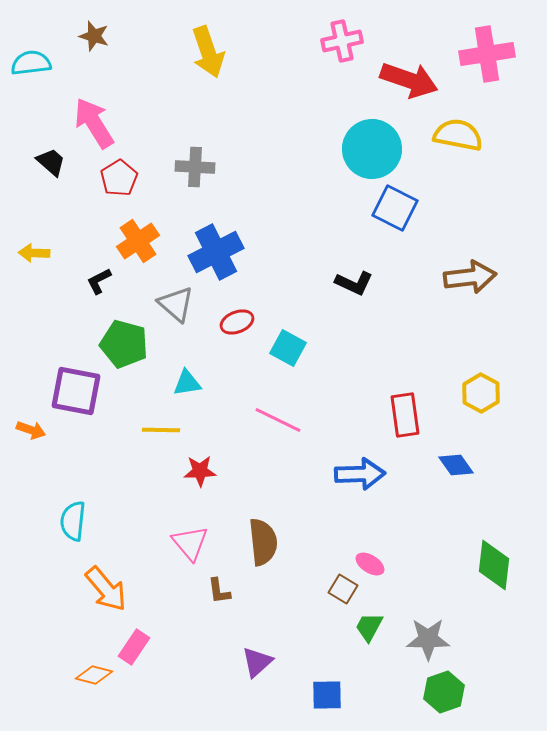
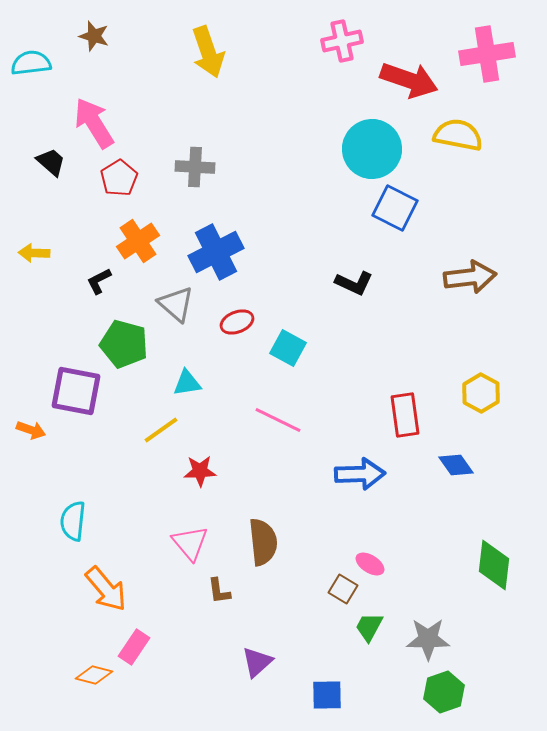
yellow line at (161, 430): rotated 36 degrees counterclockwise
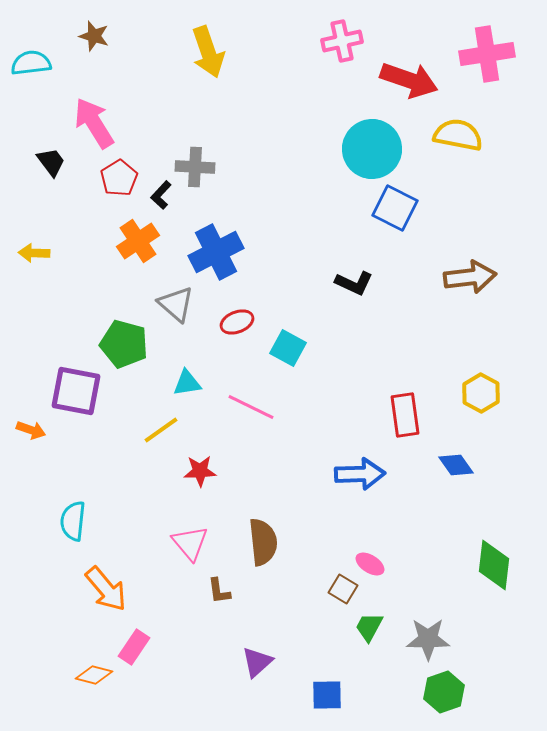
black trapezoid at (51, 162): rotated 12 degrees clockwise
black L-shape at (99, 281): moved 62 px right, 86 px up; rotated 20 degrees counterclockwise
pink line at (278, 420): moved 27 px left, 13 px up
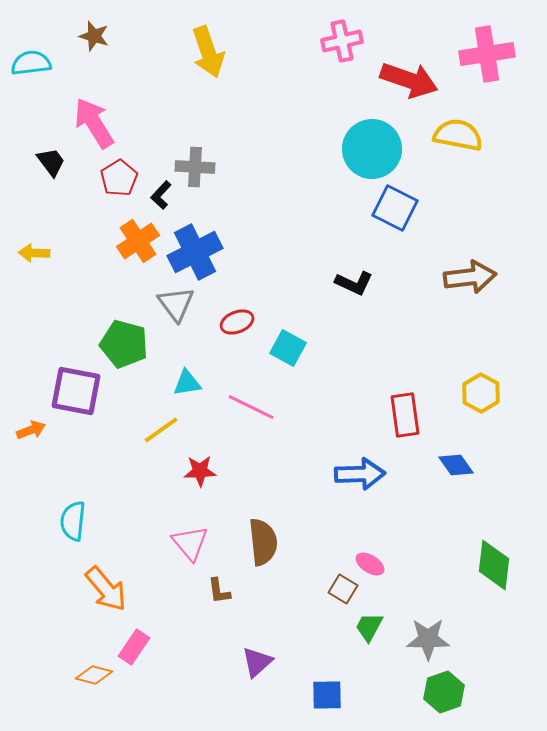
blue cross at (216, 252): moved 21 px left
gray triangle at (176, 304): rotated 12 degrees clockwise
orange arrow at (31, 430): rotated 40 degrees counterclockwise
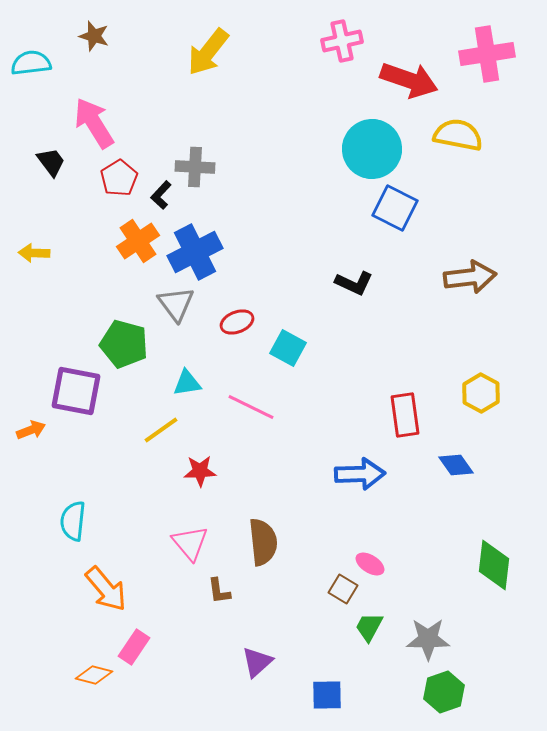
yellow arrow at (208, 52): rotated 57 degrees clockwise
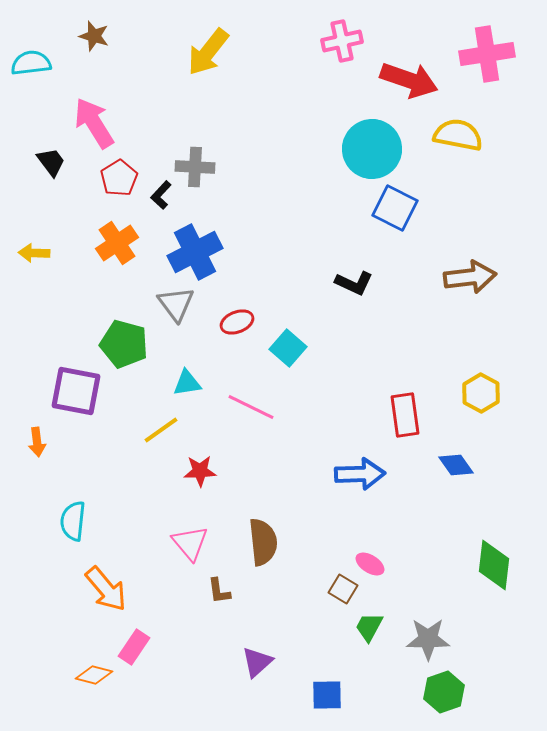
orange cross at (138, 241): moved 21 px left, 2 px down
cyan square at (288, 348): rotated 12 degrees clockwise
orange arrow at (31, 430): moved 6 px right, 12 px down; rotated 104 degrees clockwise
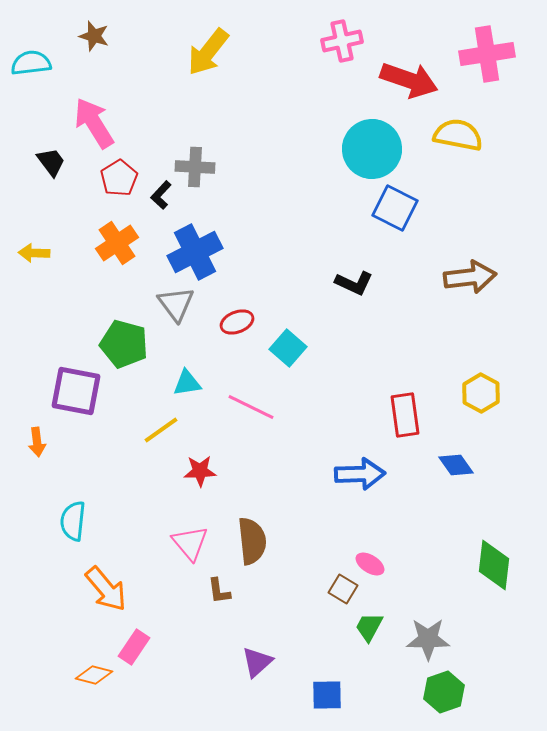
brown semicircle at (263, 542): moved 11 px left, 1 px up
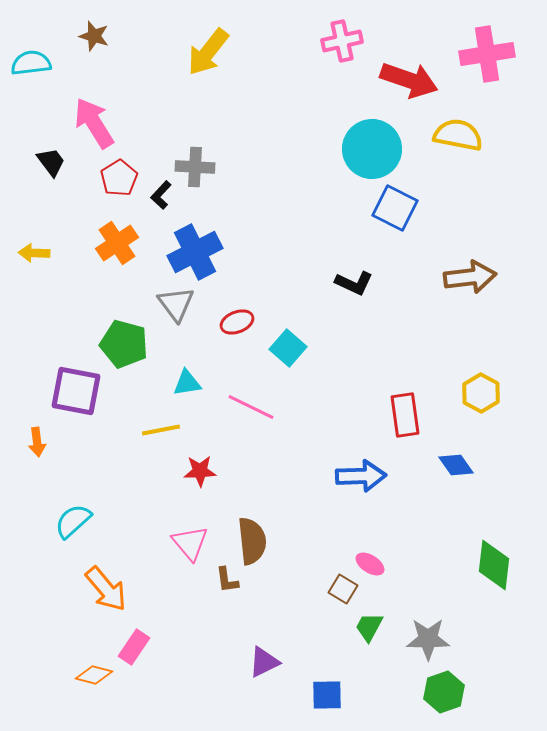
yellow line at (161, 430): rotated 24 degrees clockwise
blue arrow at (360, 474): moved 1 px right, 2 px down
cyan semicircle at (73, 521): rotated 42 degrees clockwise
brown L-shape at (219, 591): moved 8 px right, 11 px up
purple triangle at (257, 662): moved 7 px right; rotated 16 degrees clockwise
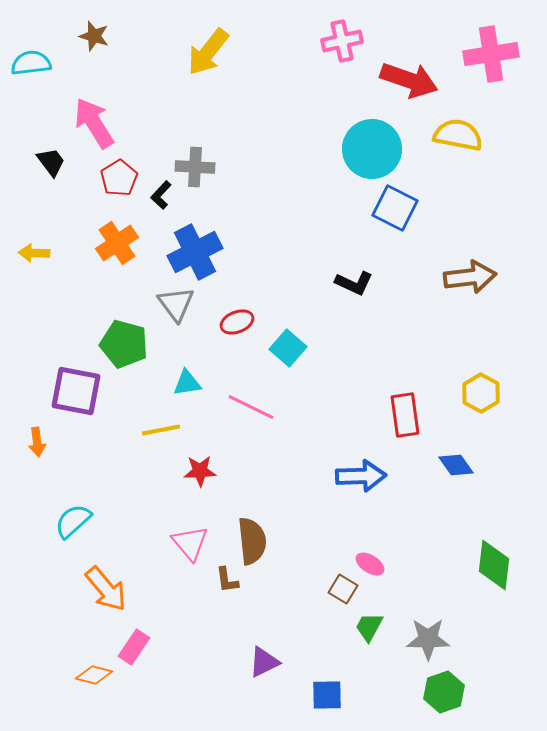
pink cross at (487, 54): moved 4 px right
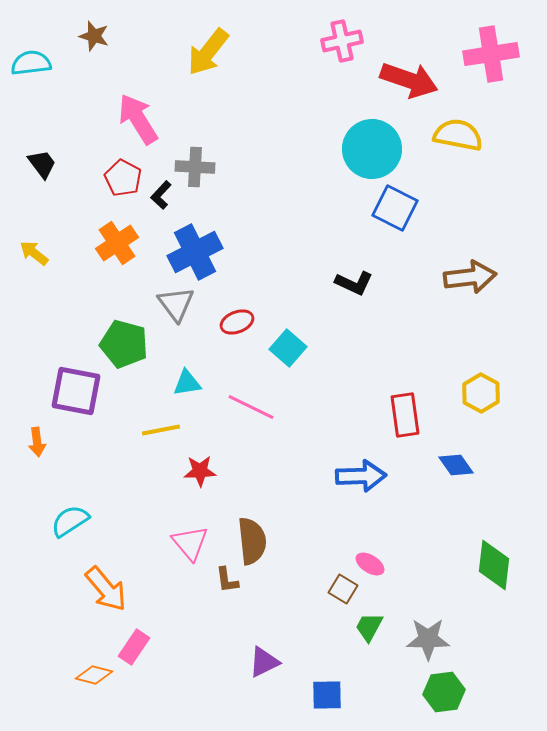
pink arrow at (94, 123): moved 44 px right, 4 px up
black trapezoid at (51, 162): moved 9 px left, 2 px down
red pentagon at (119, 178): moved 4 px right; rotated 12 degrees counterclockwise
yellow arrow at (34, 253): rotated 36 degrees clockwise
cyan semicircle at (73, 521): moved 3 px left; rotated 9 degrees clockwise
green hexagon at (444, 692): rotated 12 degrees clockwise
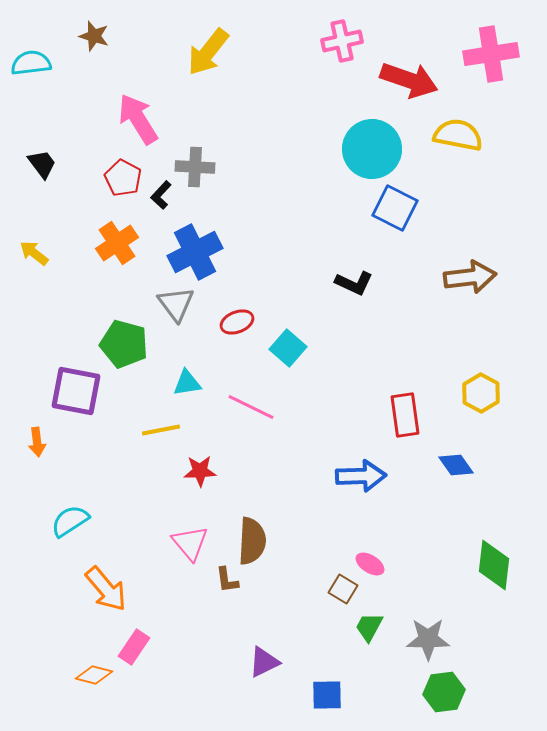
brown semicircle at (252, 541): rotated 9 degrees clockwise
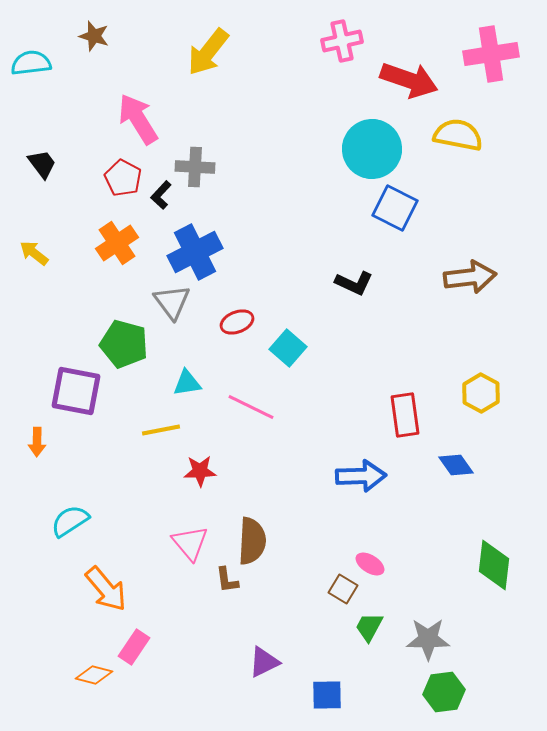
gray triangle at (176, 304): moved 4 px left, 2 px up
orange arrow at (37, 442): rotated 8 degrees clockwise
